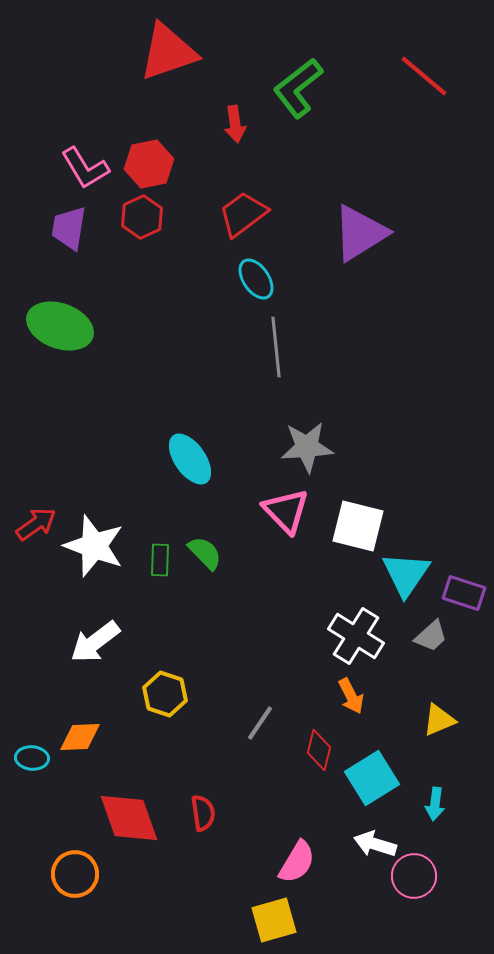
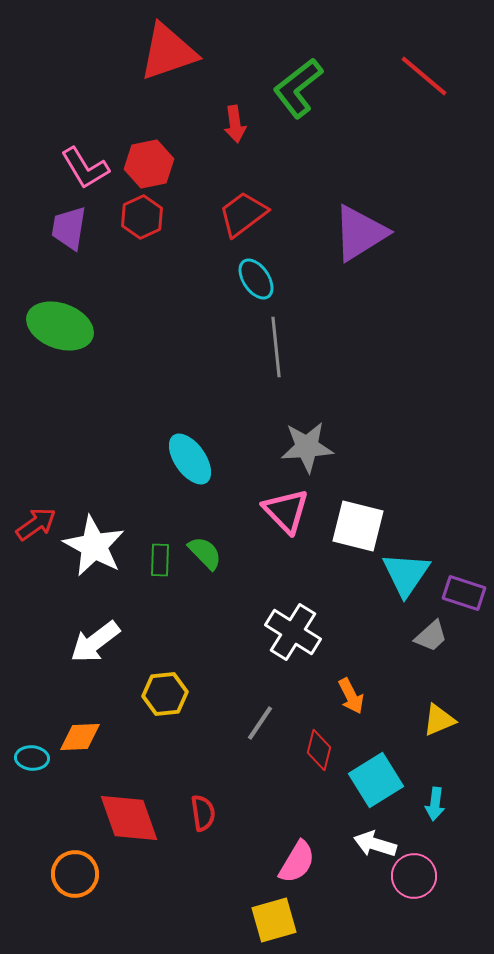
white star at (94, 546): rotated 8 degrees clockwise
white cross at (356, 636): moved 63 px left, 4 px up
yellow hexagon at (165, 694): rotated 24 degrees counterclockwise
cyan square at (372, 778): moved 4 px right, 2 px down
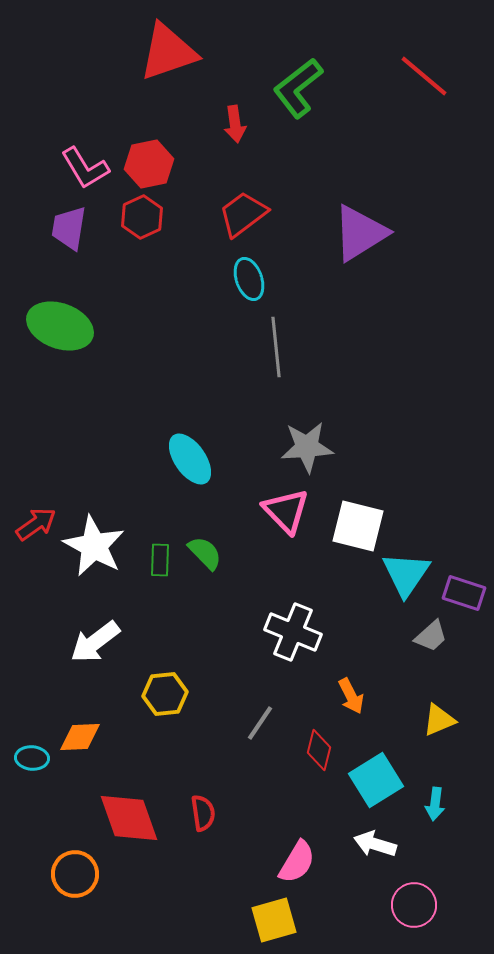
cyan ellipse at (256, 279): moved 7 px left; rotated 15 degrees clockwise
white cross at (293, 632): rotated 10 degrees counterclockwise
pink circle at (414, 876): moved 29 px down
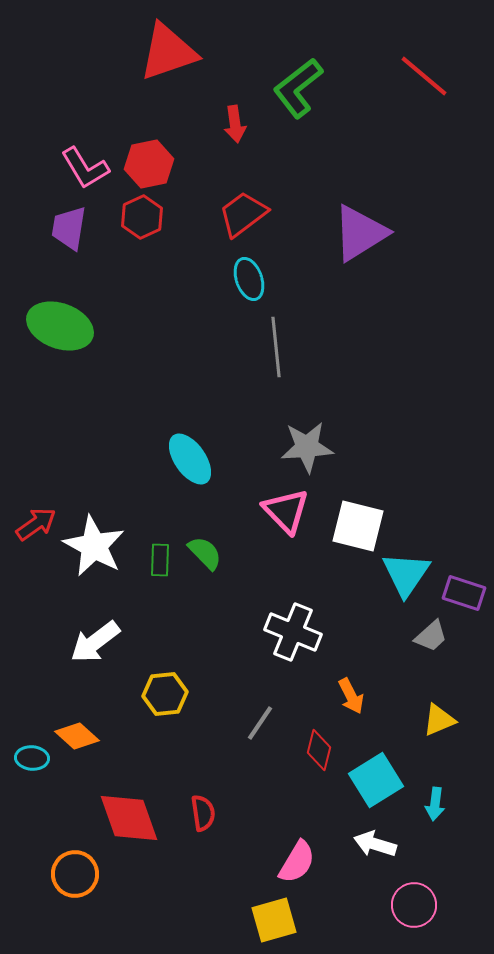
orange diamond at (80, 737): moved 3 px left, 1 px up; rotated 45 degrees clockwise
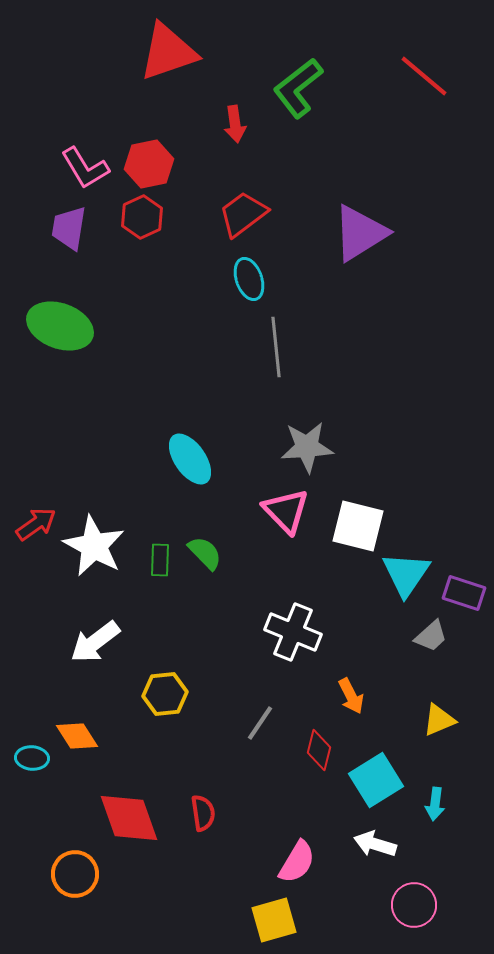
orange diamond at (77, 736): rotated 15 degrees clockwise
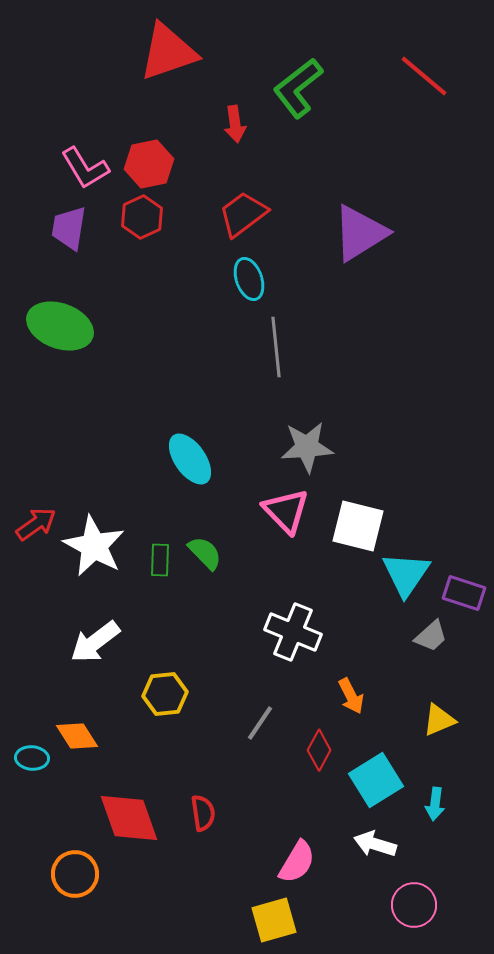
red diamond at (319, 750): rotated 15 degrees clockwise
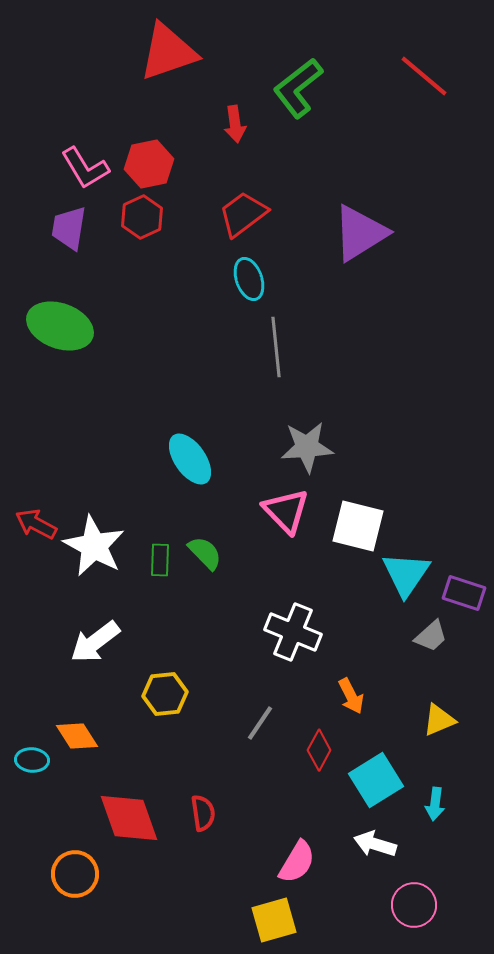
red arrow at (36, 524): rotated 117 degrees counterclockwise
cyan ellipse at (32, 758): moved 2 px down
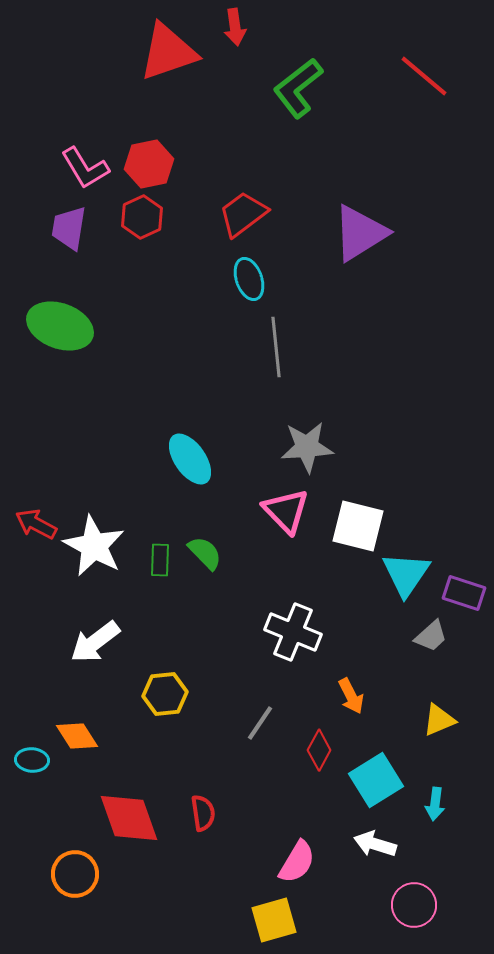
red arrow at (235, 124): moved 97 px up
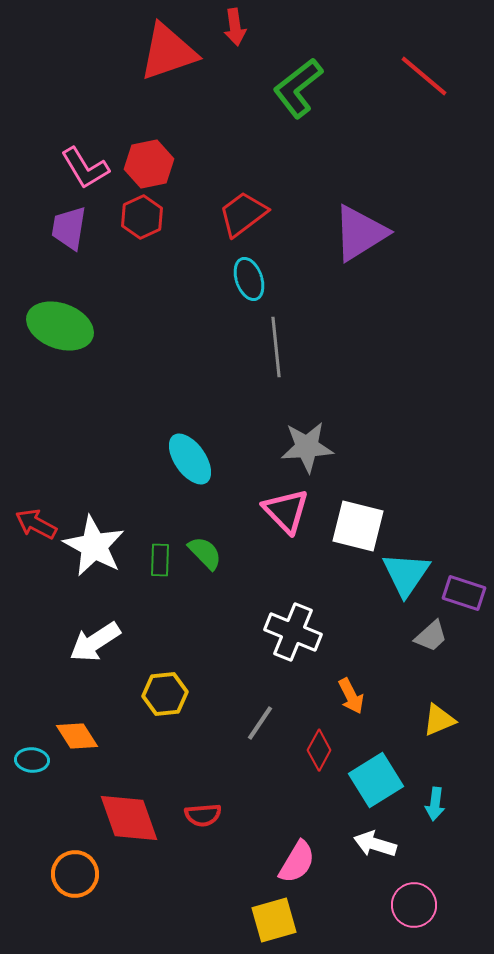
white arrow at (95, 642): rotated 4 degrees clockwise
red semicircle at (203, 813): moved 2 px down; rotated 93 degrees clockwise
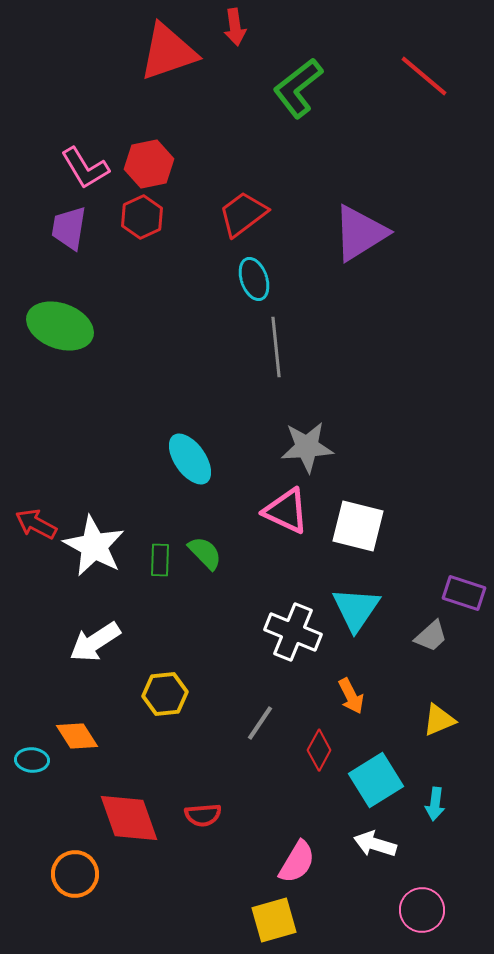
cyan ellipse at (249, 279): moved 5 px right
pink triangle at (286, 511): rotated 21 degrees counterclockwise
cyan triangle at (406, 574): moved 50 px left, 35 px down
pink circle at (414, 905): moved 8 px right, 5 px down
